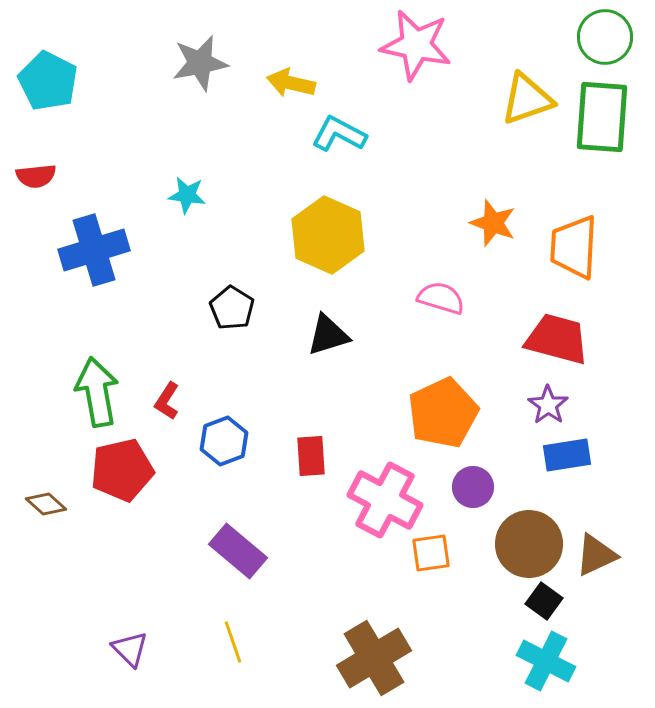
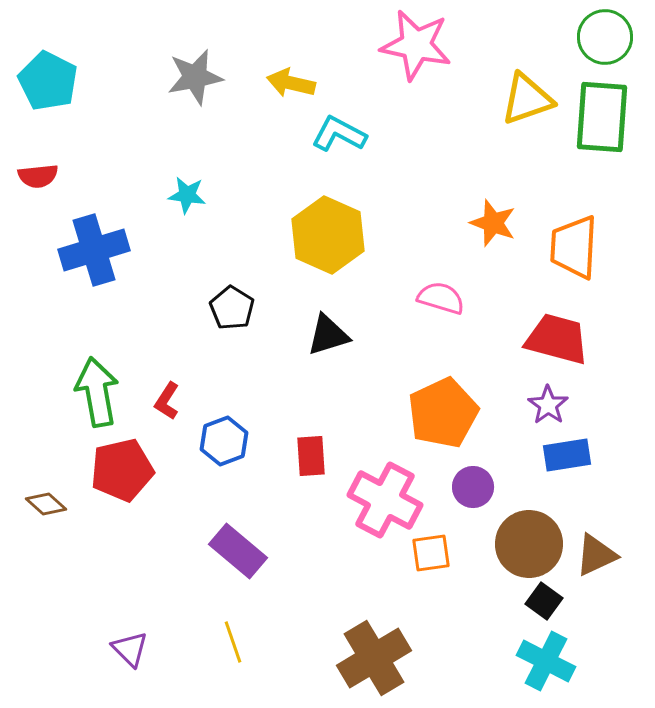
gray star: moved 5 px left, 14 px down
red semicircle: moved 2 px right
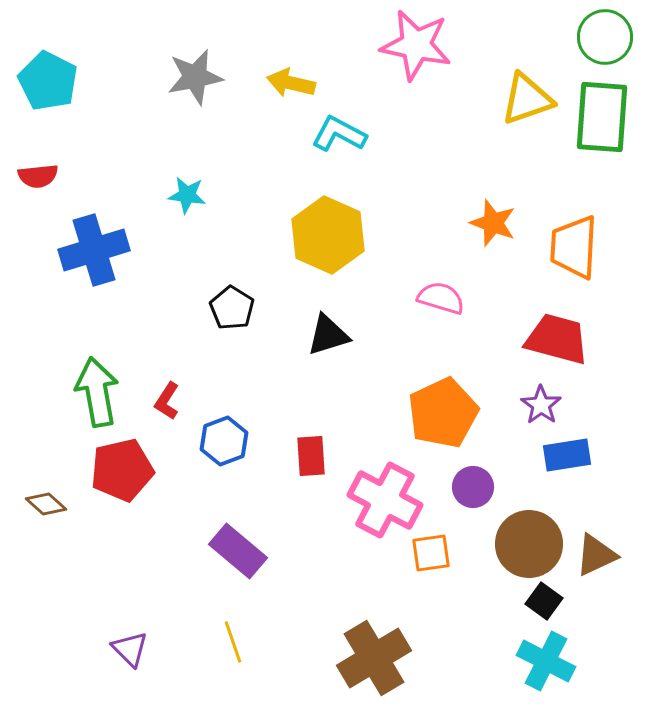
purple star: moved 7 px left
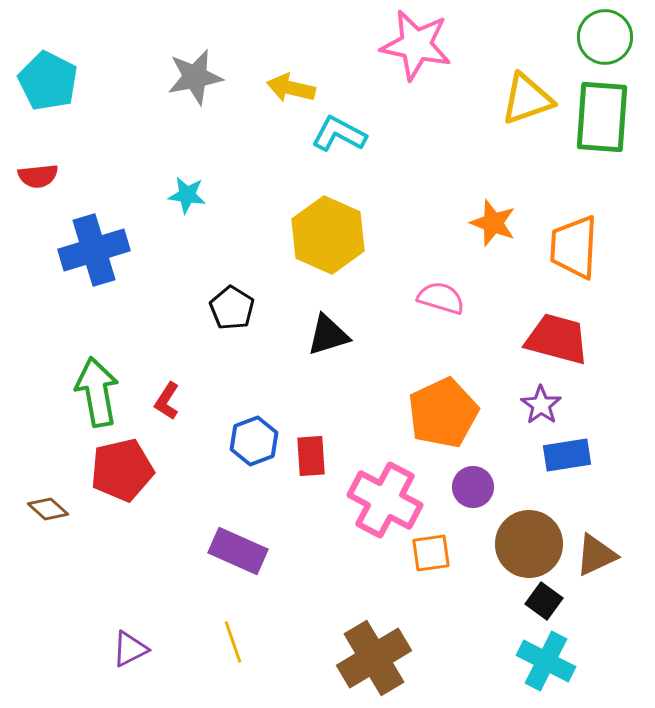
yellow arrow: moved 5 px down
blue hexagon: moved 30 px right
brown diamond: moved 2 px right, 5 px down
purple rectangle: rotated 16 degrees counterclockwise
purple triangle: rotated 48 degrees clockwise
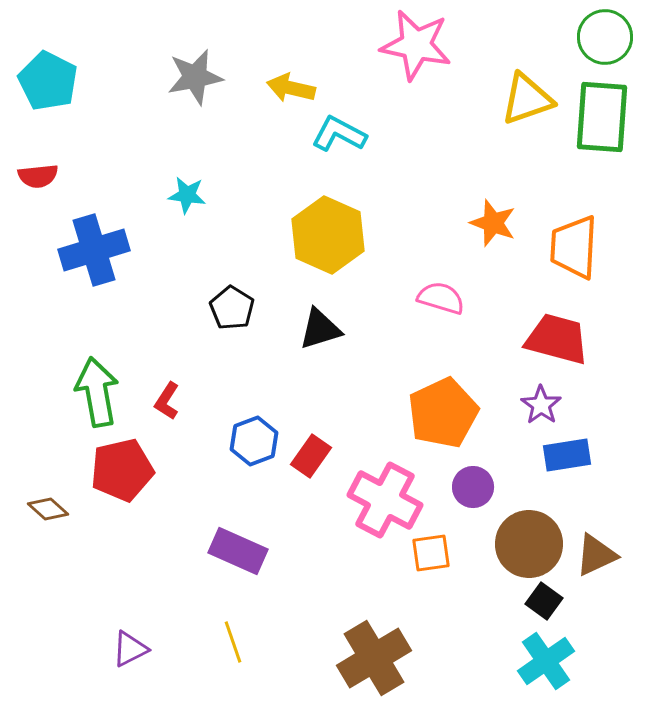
black triangle: moved 8 px left, 6 px up
red rectangle: rotated 39 degrees clockwise
cyan cross: rotated 28 degrees clockwise
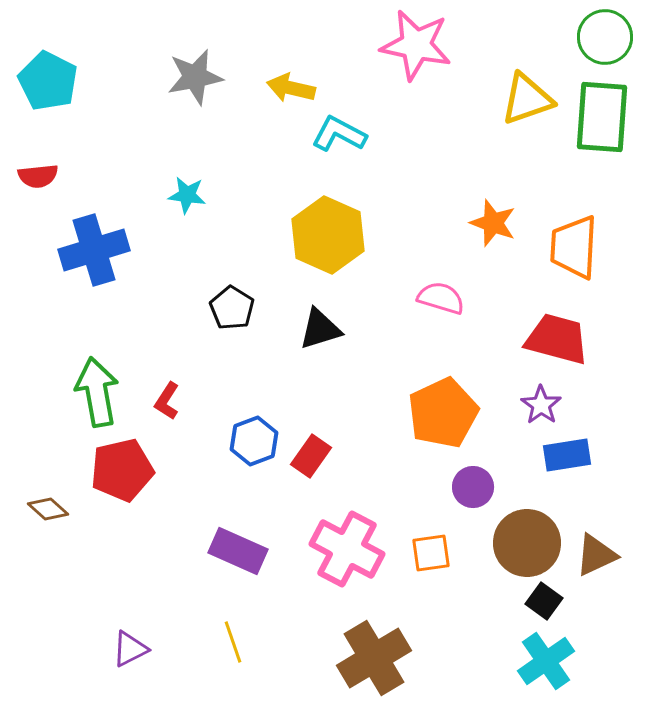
pink cross: moved 38 px left, 49 px down
brown circle: moved 2 px left, 1 px up
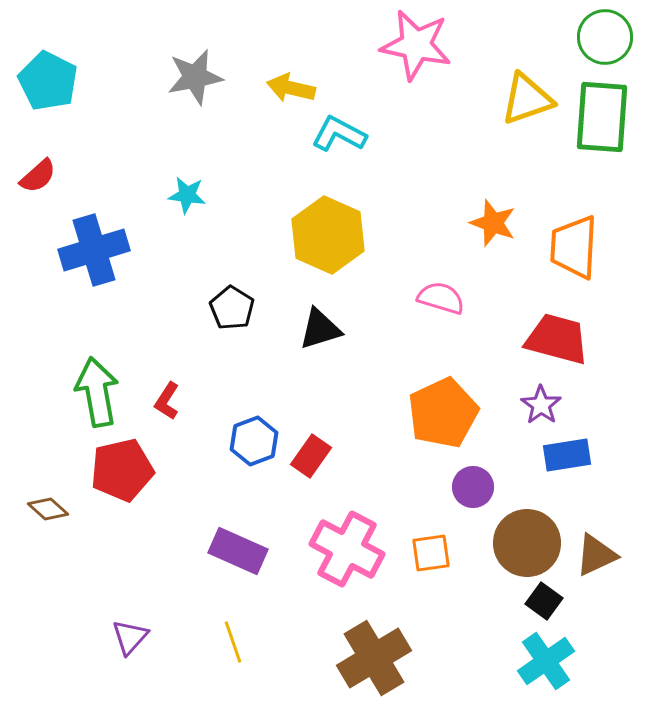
red semicircle: rotated 36 degrees counterclockwise
purple triangle: moved 12 px up; rotated 21 degrees counterclockwise
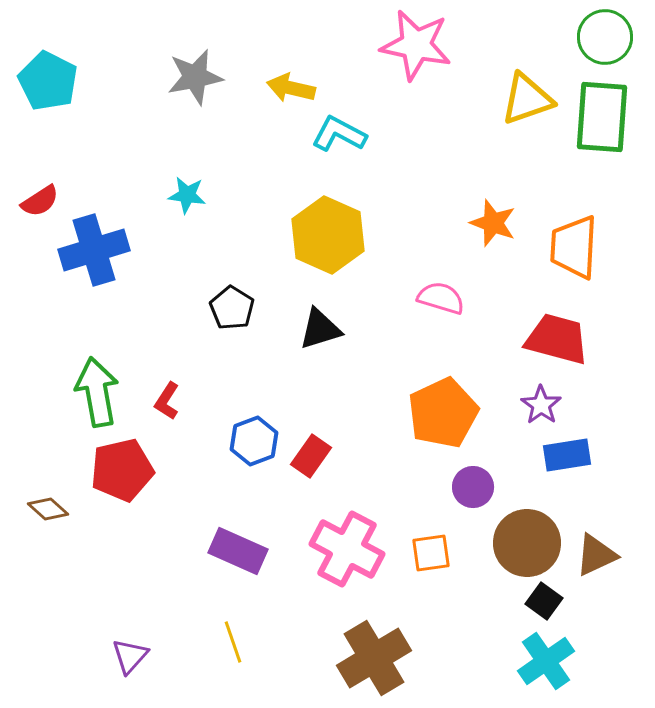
red semicircle: moved 2 px right, 25 px down; rotated 9 degrees clockwise
purple triangle: moved 19 px down
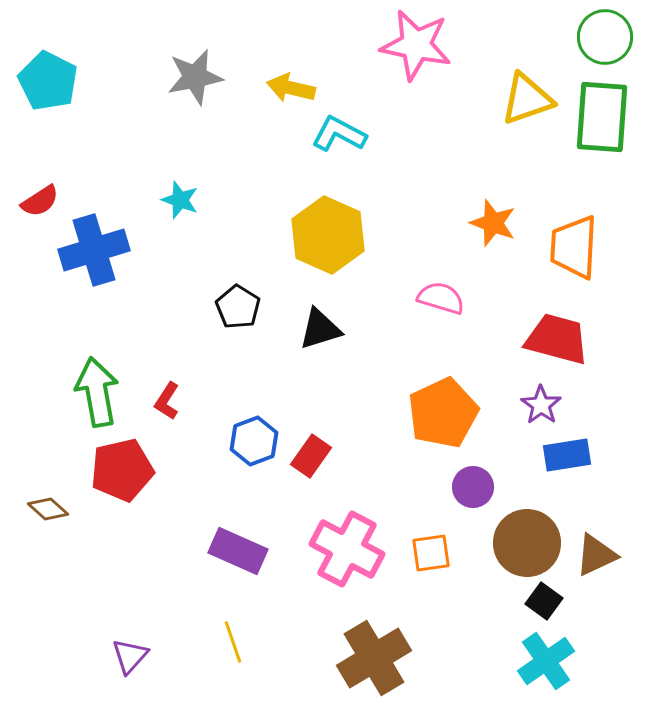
cyan star: moved 7 px left, 5 px down; rotated 12 degrees clockwise
black pentagon: moved 6 px right, 1 px up
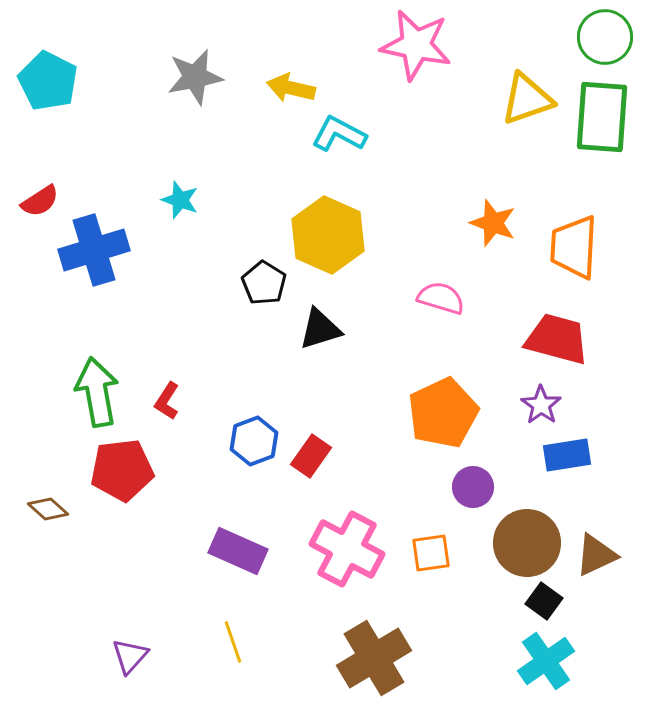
black pentagon: moved 26 px right, 24 px up
red pentagon: rotated 6 degrees clockwise
